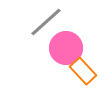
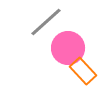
pink circle: moved 2 px right
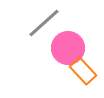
gray line: moved 2 px left, 1 px down
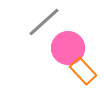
gray line: moved 1 px up
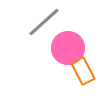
orange rectangle: rotated 16 degrees clockwise
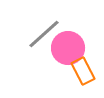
gray line: moved 12 px down
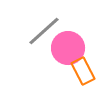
gray line: moved 3 px up
